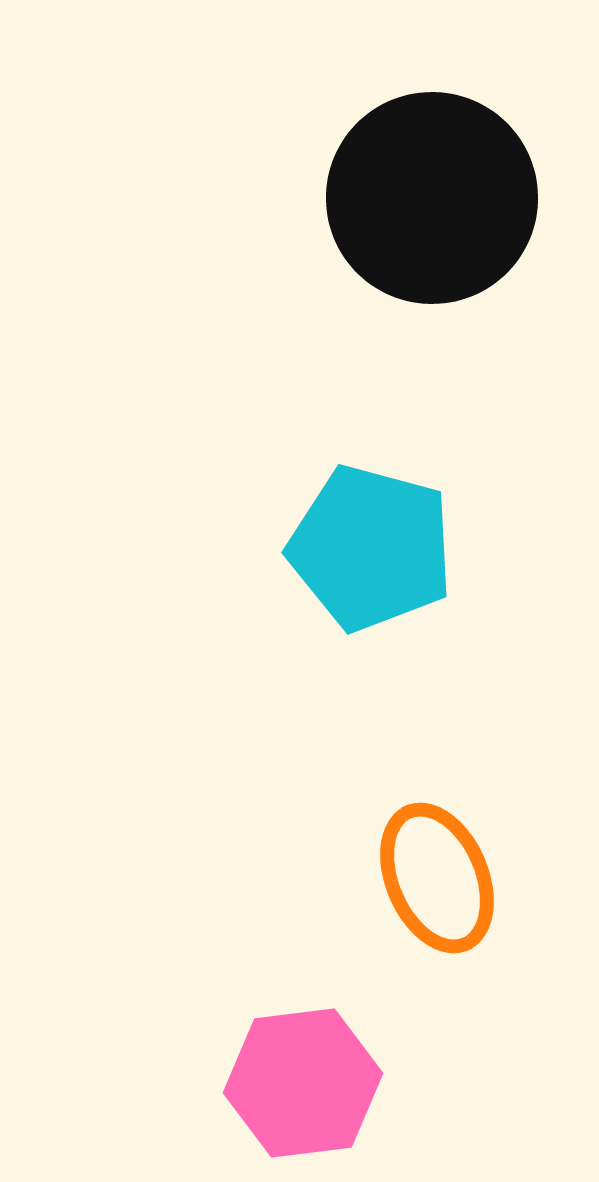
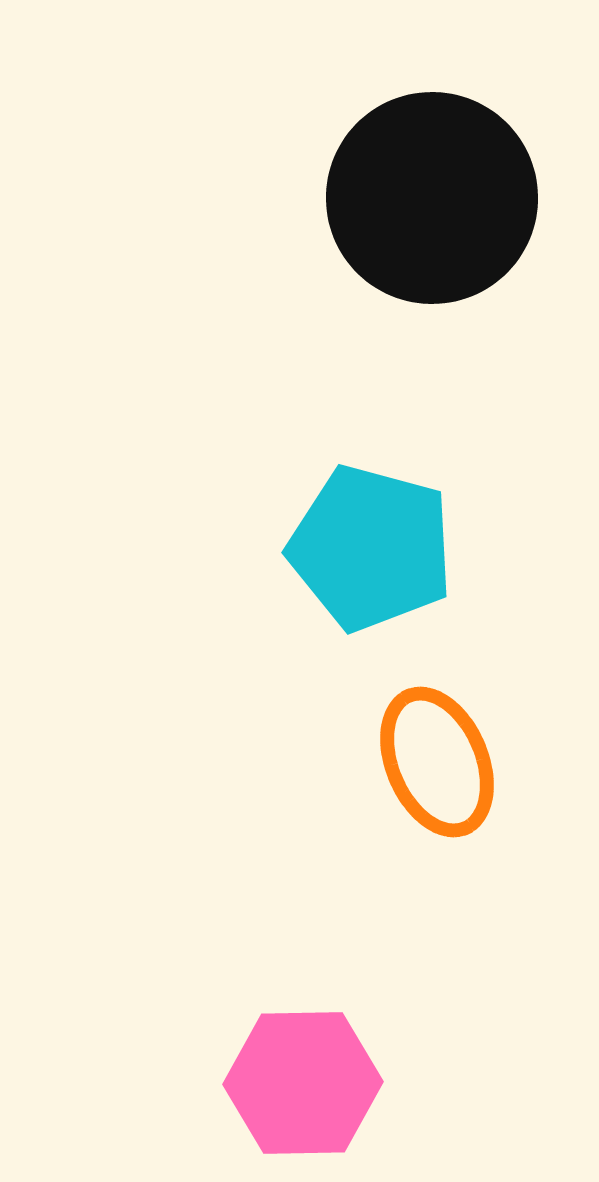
orange ellipse: moved 116 px up
pink hexagon: rotated 6 degrees clockwise
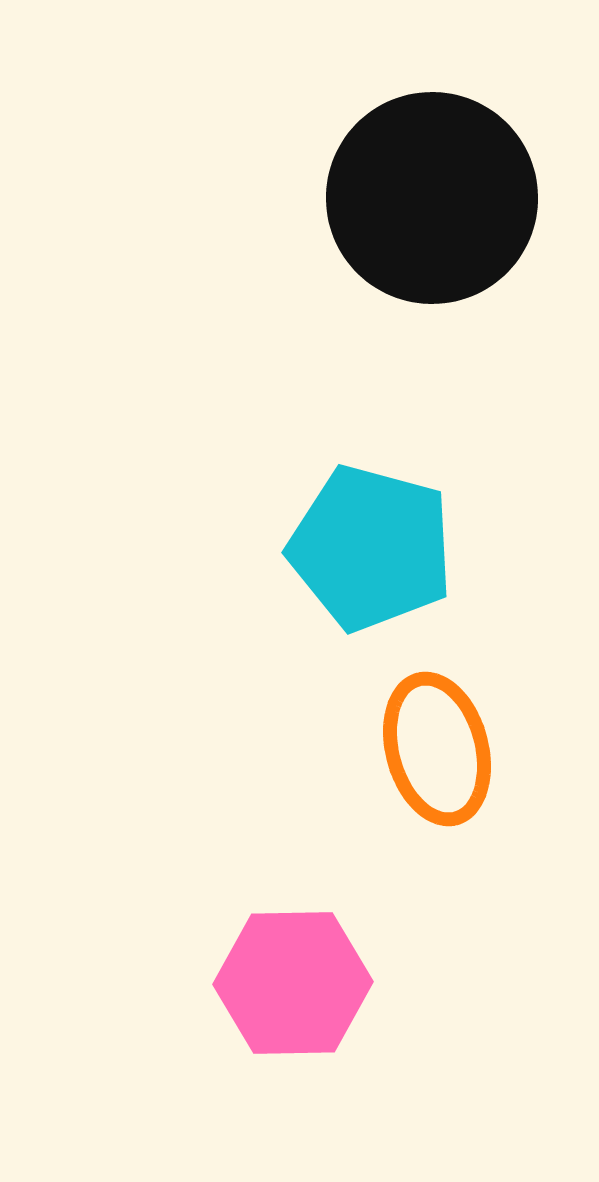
orange ellipse: moved 13 px up; rotated 8 degrees clockwise
pink hexagon: moved 10 px left, 100 px up
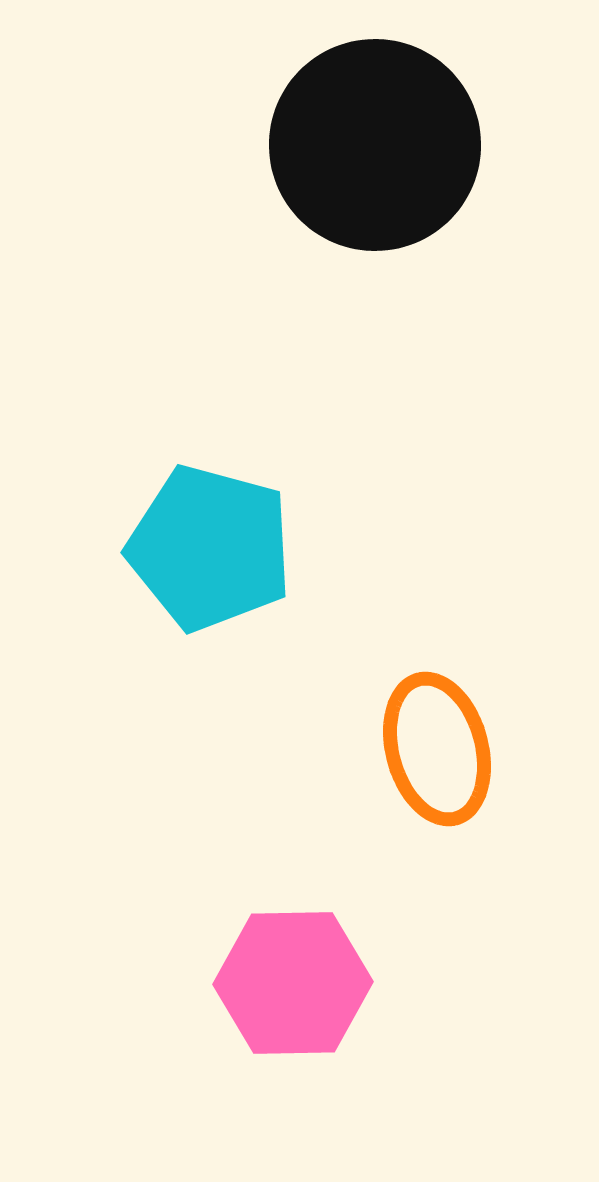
black circle: moved 57 px left, 53 px up
cyan pentagon: moved 161 px left
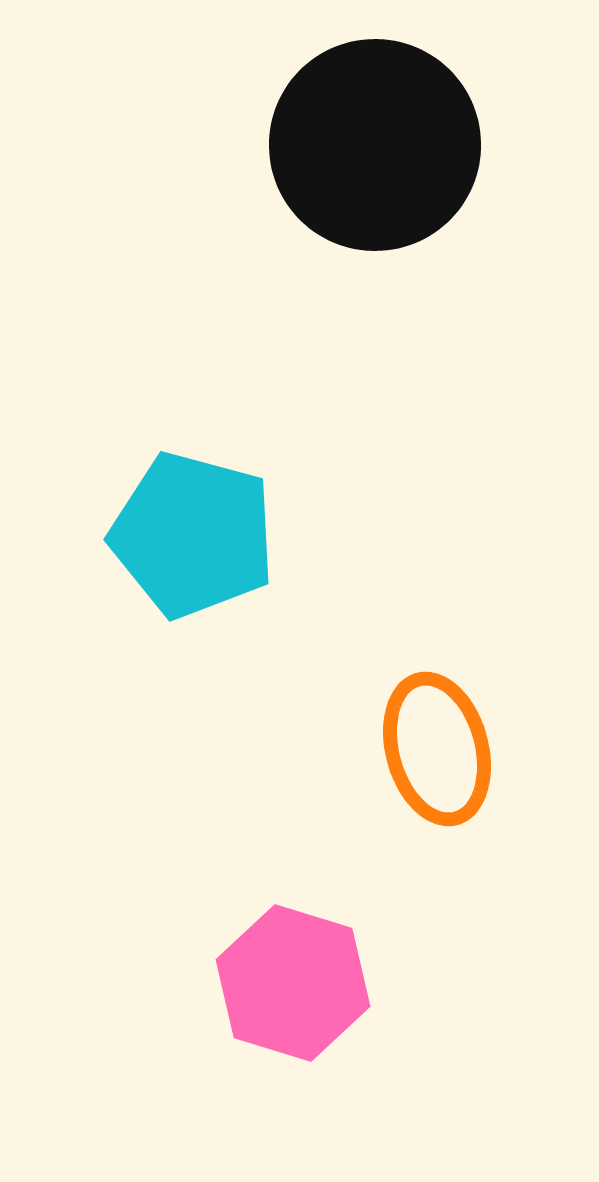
cyan pentagon: moved 17 px left, 13 px up
pink hexagon: rotated 18 degrees clockwise
